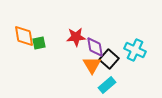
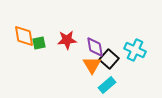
red star: moved 9 px left, 3 px down
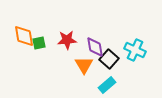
orange triangle: moved 8 px left
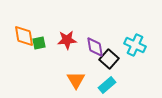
cyan cross: moved 5 px up
orange triangle: moved 8 px left, 15 px down
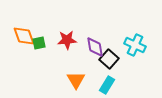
orange diamond: rotated 10 degrees counterclockwise
cyan rectangle: rotated 18 degrees counterclockwise
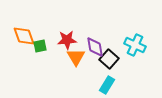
green square: moved 1 px right, 3 px down
orange triangle: moved 23 px up
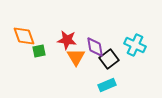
red star: rotated 12 degrees clockwise
green square: moved 1 px left, 5 px down
black square: rotated 12 degrees clockwise
cyan rectangle: rotated 36 degrees clockwise
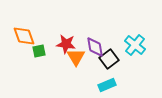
red star: moved 1 px left, 4 px down
cyan cross: rotated 15 degrees clockwise
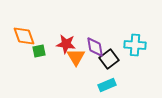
cyan cross: rotated 35 degrees counterclockwise
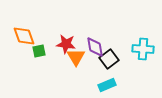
cyan cross: moved 8 px right, 4 px down
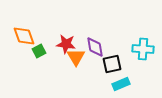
green square: rotated 16 degrees counterclockwise
black square: moved 3 px right, 5 px down; rotated 24 degrees clockwise
cyan rectangle: moved 14 px right, 1 px up
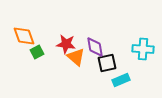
green square: moved 2 px left, 1 px down
orange triangle: rotated 18 degrees counterclockwise
black square: moved 5 px left, 1 px up
cyan rectangle: moved 4 px up
